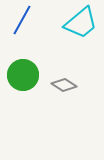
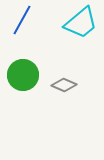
gray diamond: rotated 10 degrees counterclockwise
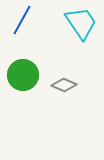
cyan trapezoid: rotated 84 degrees counterclockwise
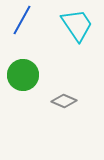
cyan trapezoid: moved 4 px left, 2 px down
gray diamond: moved 16 px down
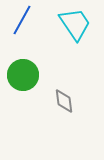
cyan trapezoid: moved 2 px left, 1 px up
gray diamond: rotated 60 degrees clockwise
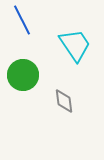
blue line: rotated 56 degrees counterclockwise
cyan trapezoid: moved 21 px down
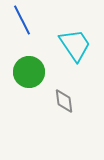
green circle: moved 6 px right, 3 px up
